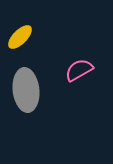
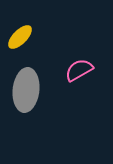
gray ellipse: rotated 12 degrees clockwise
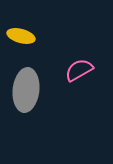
yellow ellipse: moved 1 px right, 1 px up; rotated 60 degrees clockwise
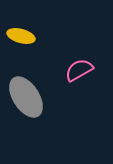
gray ellipse: moved 7 px down; rotated 39 degrees counterclockwise
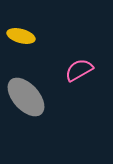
gray ellipse: rotated 9 degrees counterclockwise
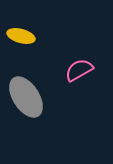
gray ellipse: rotated 9 degrees clockwise
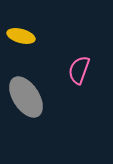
pink semicircle: rotated 40 degrees counterclockwise
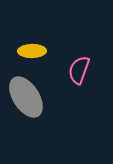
yellow ellipse: moved 11 px right, 15 px down; rotated 16 degrees counterclockwise
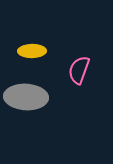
gray ellipse: rotated 54 degrees counterclockwise
